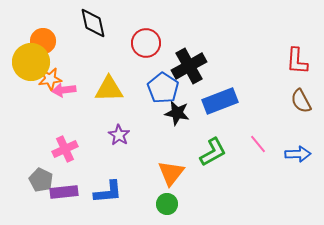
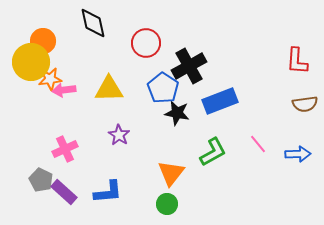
brown semicircle: moved 4 px right, 3 px down; rotated 70 degrees counterclockwise
purple rectangle: rotated 48 degrees clockwise
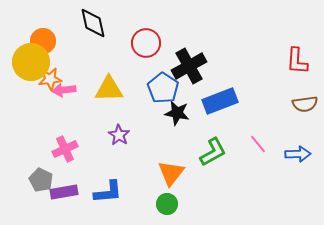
purple rectangle: rotated 52 degrees counterclockwise
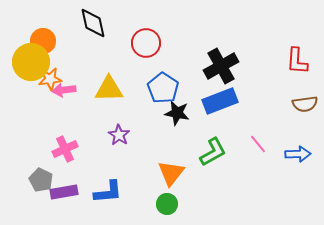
black cross: moved 32 px right
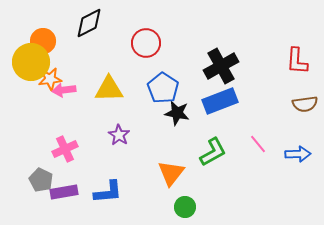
black diamond: moved 4 px left; rotated 76 degrees clockwise
green circle: moved 18 px right, 3 px down
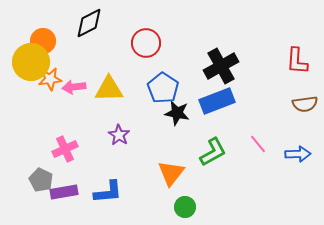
pink arrow: moved 10 px right, 3 px up
blue rectangle: moved 3 px left
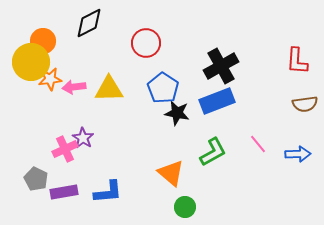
purple star: moved 36 px left, 3 px down
orange triangle: rotated 28 degrees counterclockwise
gray pentagon: moved 5 px left, 1 px up
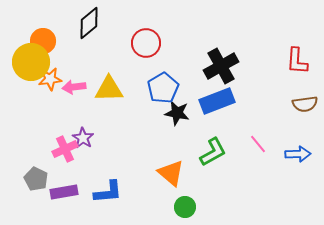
black diamond: rotated 12 degrees counterclockwise
blue pentagon: rotated 8 degrees clockwise
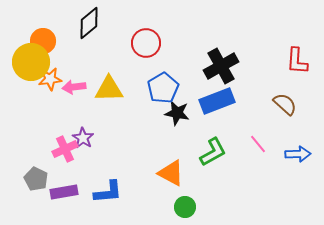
brown semicircle: moved 20 px left; rotated 130 degrees counterclockwise
orange triangle: rotated 12 degrees counterclockwise
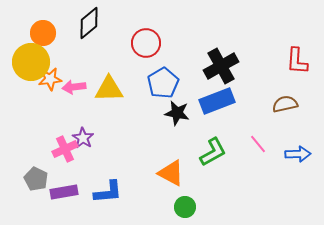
orange circle: moved 8 px up
blue pentagon: moved 5 px up
brown semicircle: rotated 55 degrees counterclockwise
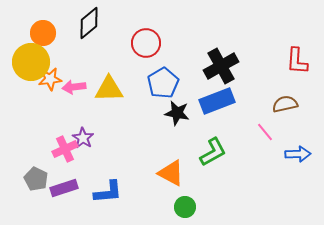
pink line: moved 7 px right, 12 px up
purple rectangle: moved 4 px up; rotated 8 degrees counterclockwise
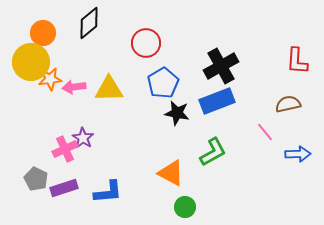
brown semicircle: moved 3 px right
